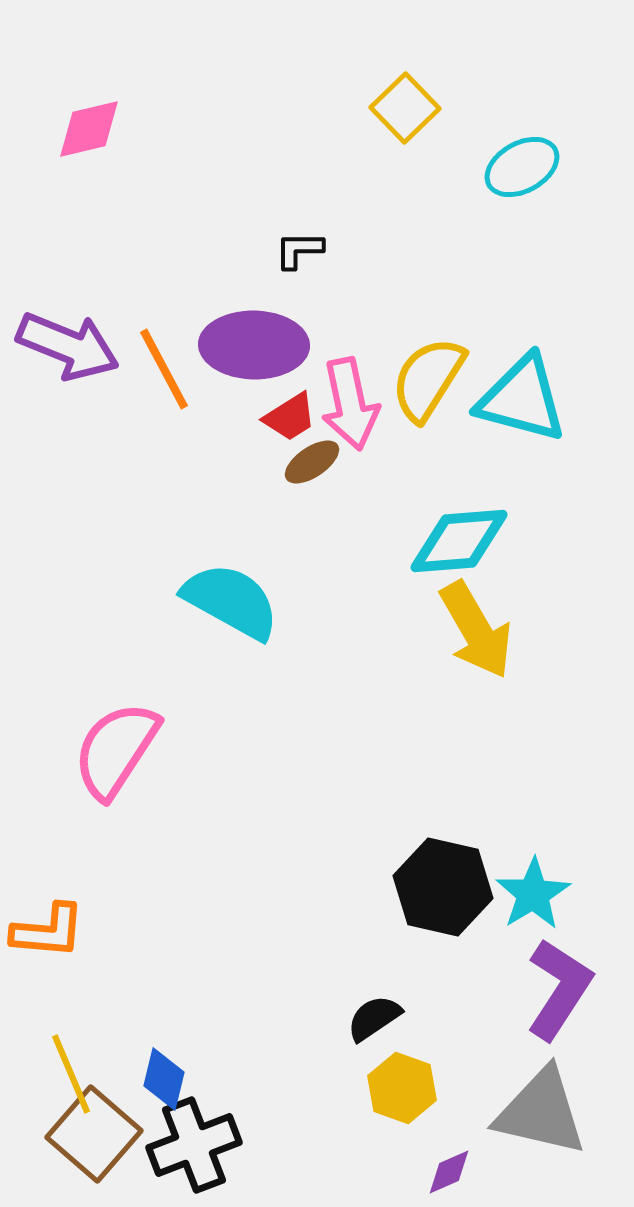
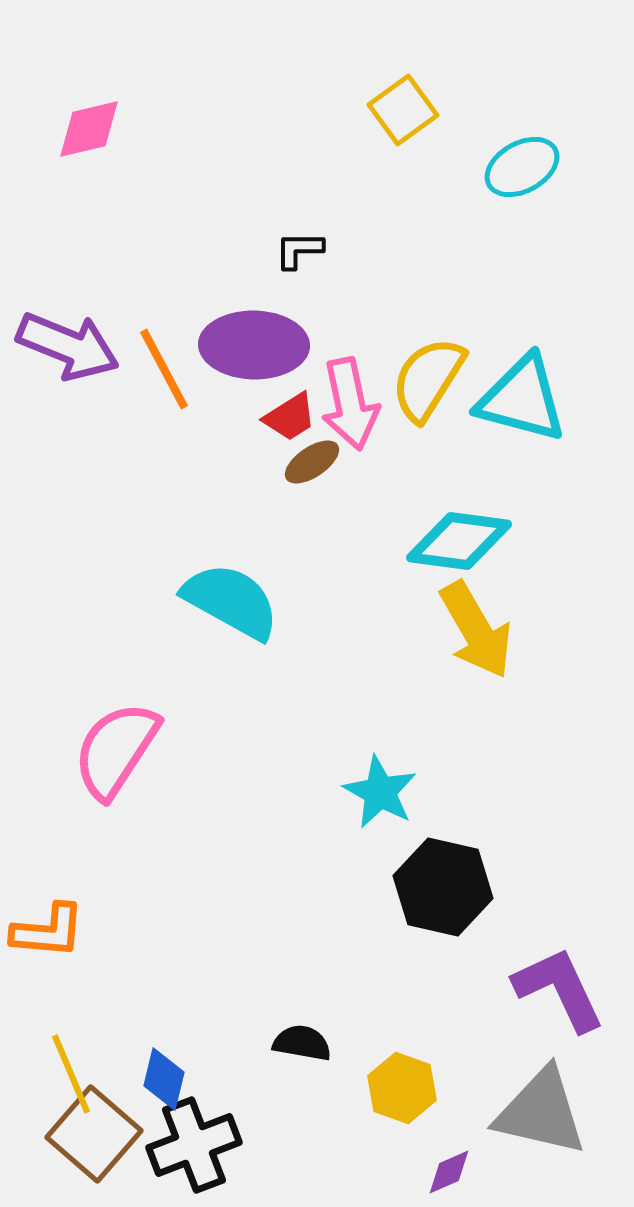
yellow square: moved 2 px left, 2 px down; rotated 8 degrees clockwise
cyan diamond: rotated 12 degrees clockwise
cyan star: moved 153 px left, 102 px up; rotated 12 degrees counterclockwise
purple L-shape: rotated 58 degrees counterclockwise
black semicircle: moved 72 px left, 25 px down; rotated 44 degrees clockwise
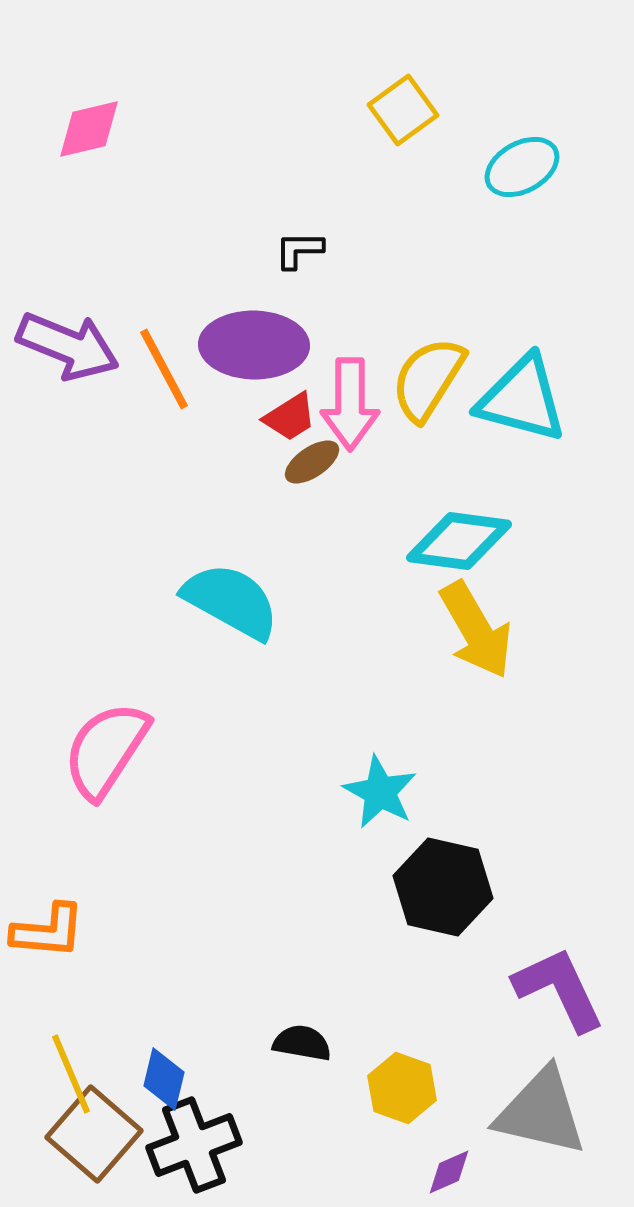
pink arrow: rotated 12 degrees clockwise
pink semicircle: moved 10 px left
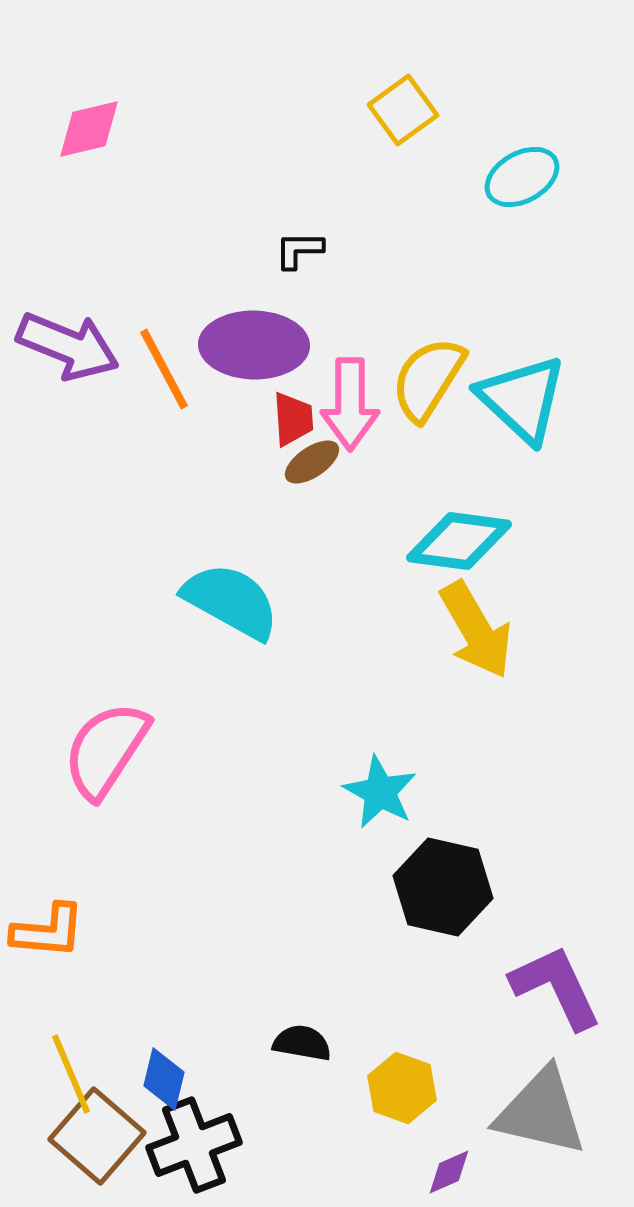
cyan ellipse: moved 10 px down
cyan triangle: rotated 28 degrees clockwise
red trapezoid: moved 3 px right, 2 px down; rotated 62 degrees counterclockwise
purple L-shape: moved 3 px left, 2 px up
brown square: moved 3 px right, 2 px down
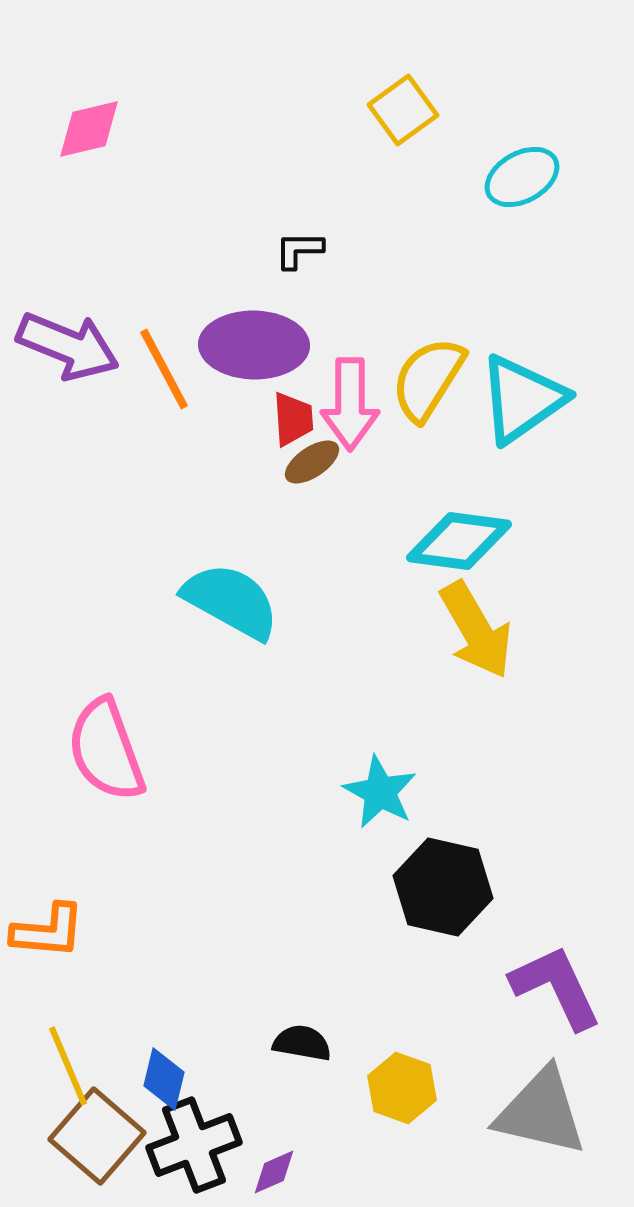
cyan triangle: rotated 42 degrees clockwise
pink semicircle: rotated 53 degrees counterclockwise
yellow line: moved 3 px left, 8 px up
purple diamond: moved 175 px left
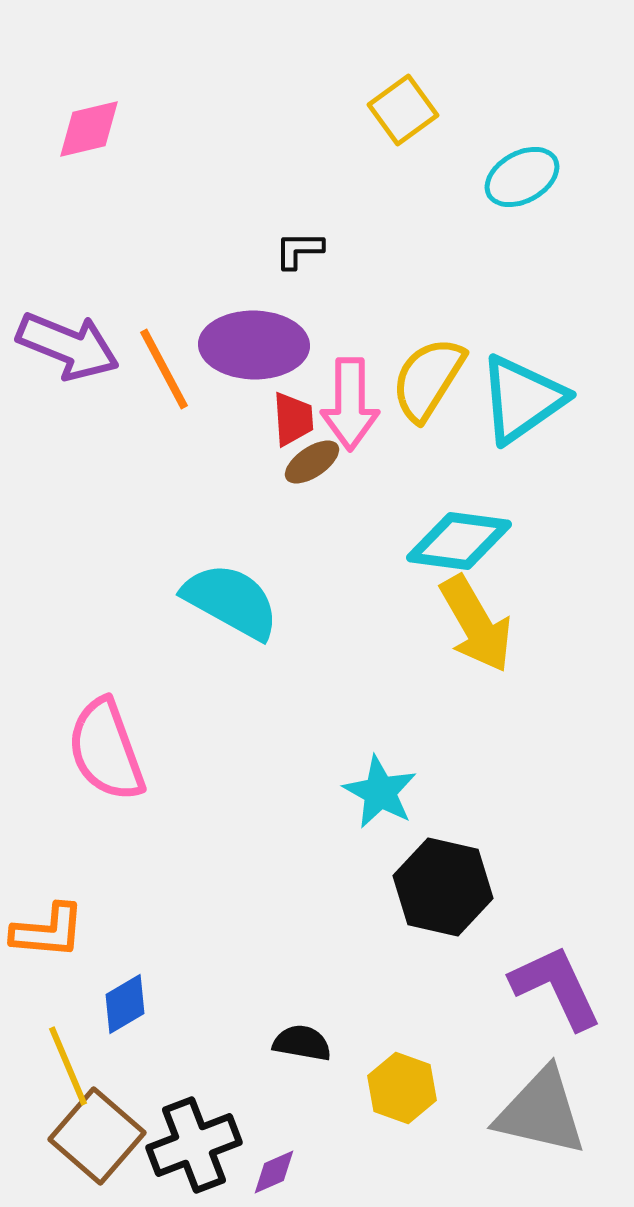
yellow arrow: moved 6 px up
blue diamond: moved 39 px left, 75 px up; rotated 46 degrees clockwise
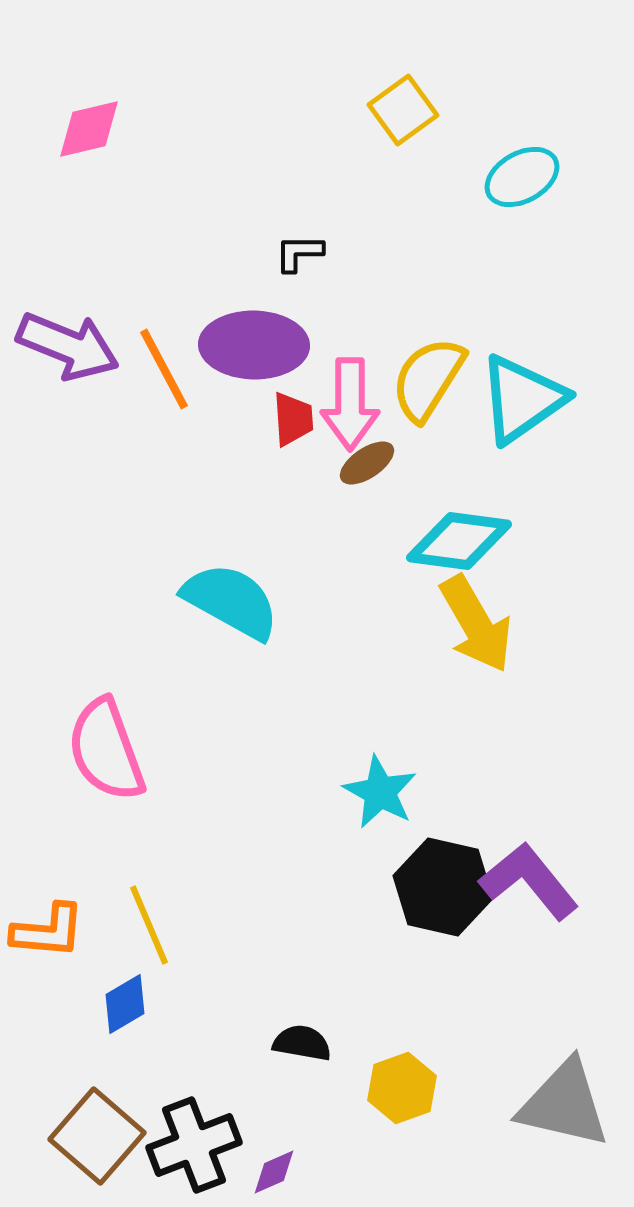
black L-shape: moved 3 px down
brown ellipse: moved 55 px right, 1 px down
purple L-shape: moved 27 px left, 106 px up; rotated 14 degrees counterclockwise
yellow line: moved 81 px right, 141 px up
yellow hexagon: rotated 20 degrees clockwise
gray triangle: moved 23 px right, 8 px up
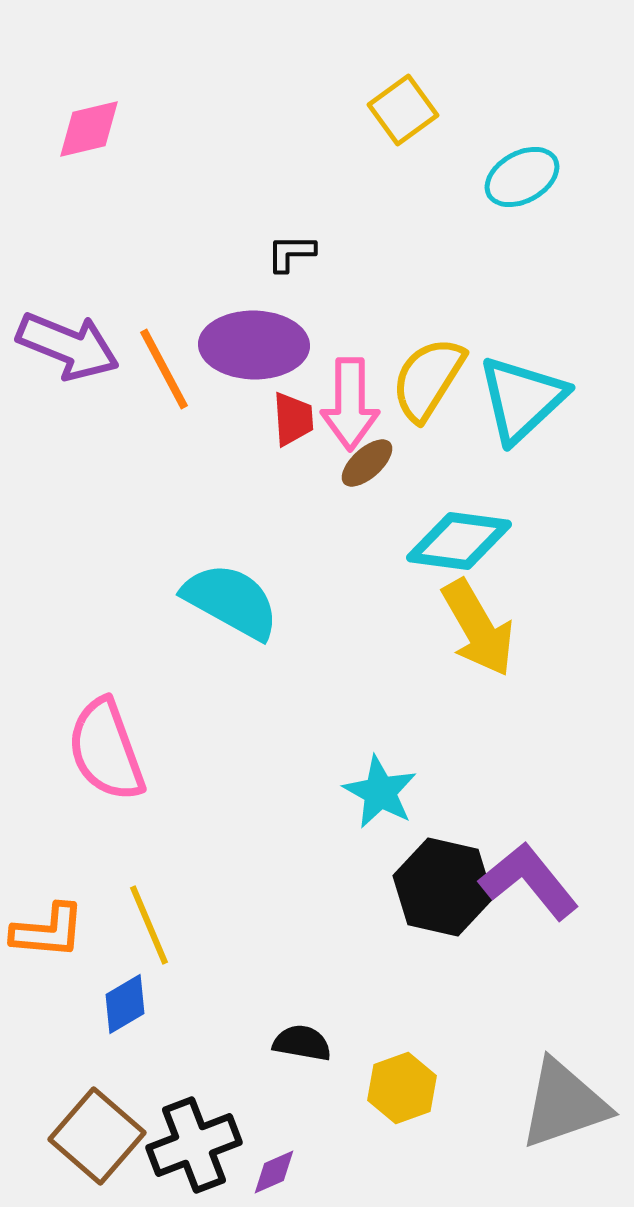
black L-shape: moved 8 px left
cyan triangle: rotated 8 degrees counterclockwise
brown ellipse: rotated 8 degrees counterclockwise
yellow arrow: moved 2 px right, 4 px down
gray triangle: rotated 32 degrees counterclockwise
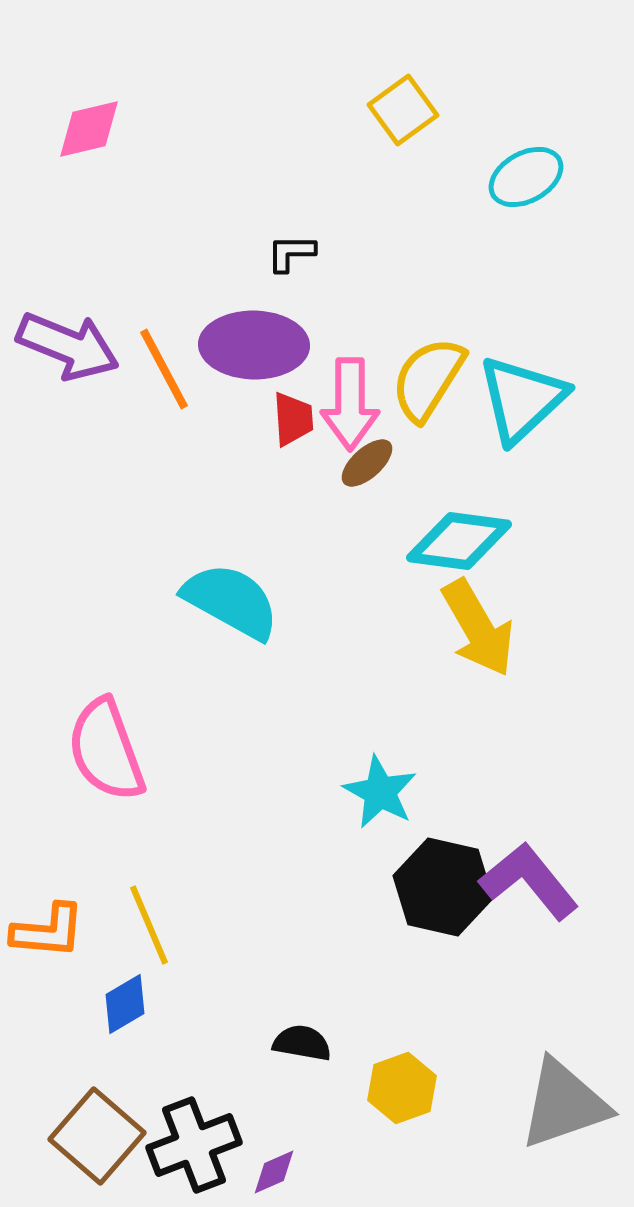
cyan ellipse: moved 4 px right
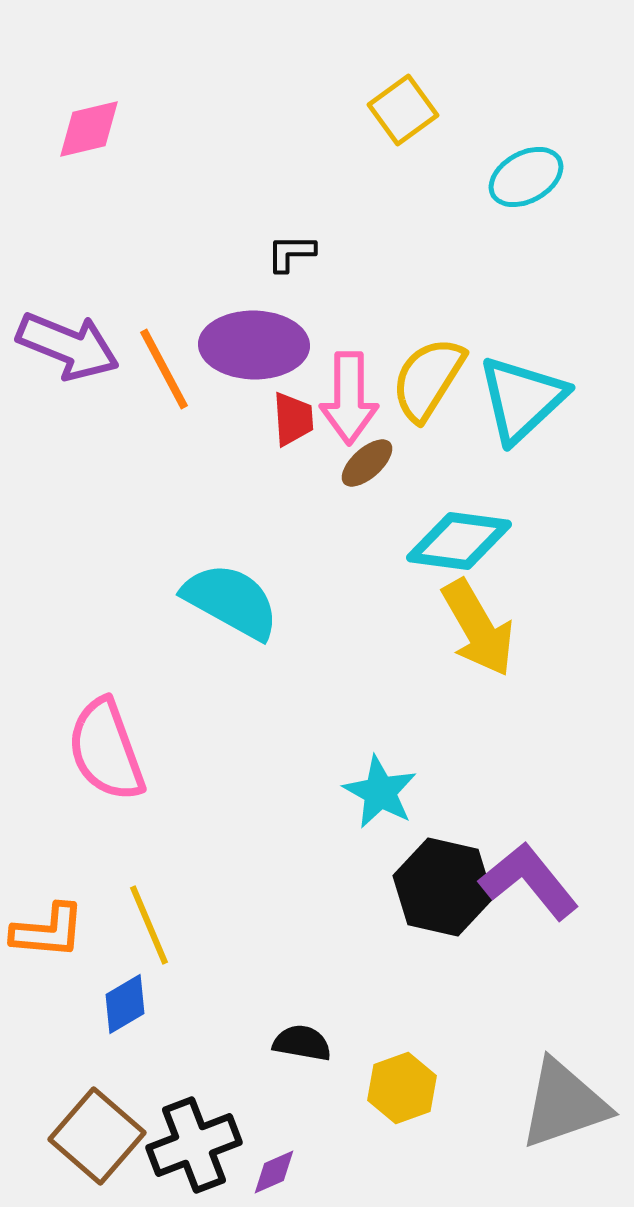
pink arrow: moved 1 px left, 6 px up
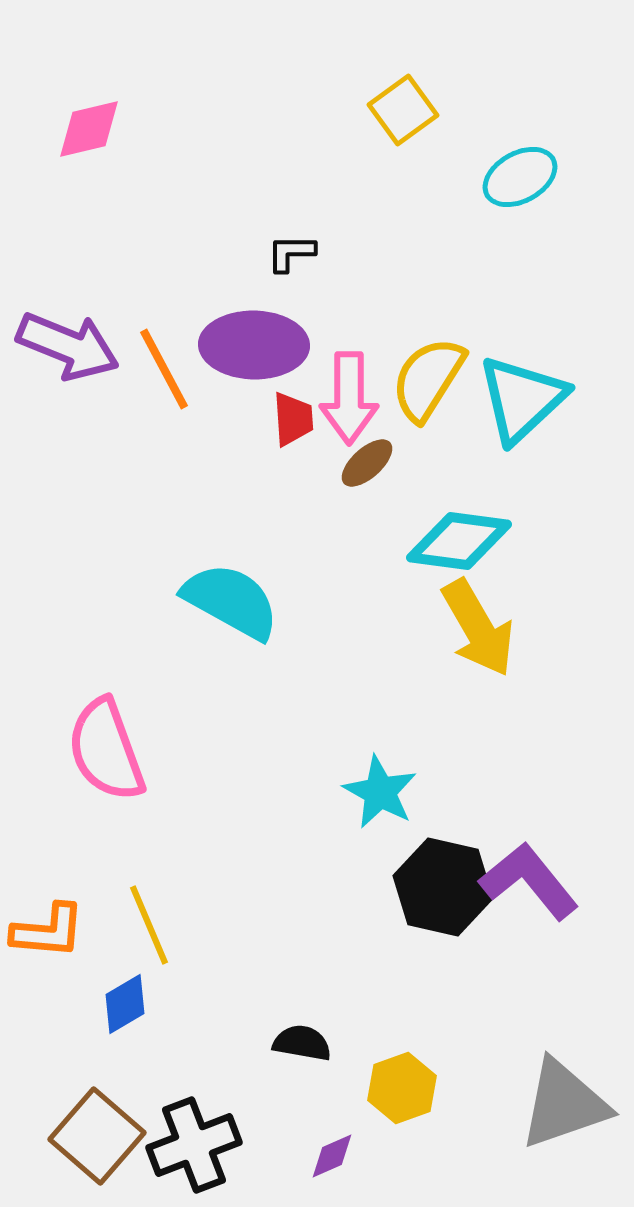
cyan ellipse: moved 6 px left
purple diamond: moved 58 px right, 16 px up
